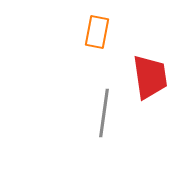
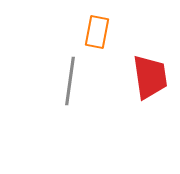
gray line: moved 34 px left, 32 px up
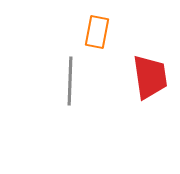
gray line: rotated 6 degrees counterclockwise
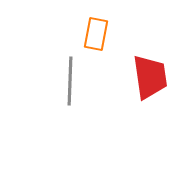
orange rectangle: moved 1 px left, 2 px down
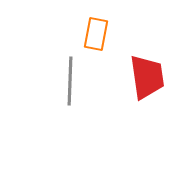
red trapezoid: moved 3 px left
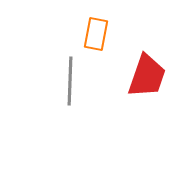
red trapezoid: moved 1 px up; rotated 27 degrees clockwise
